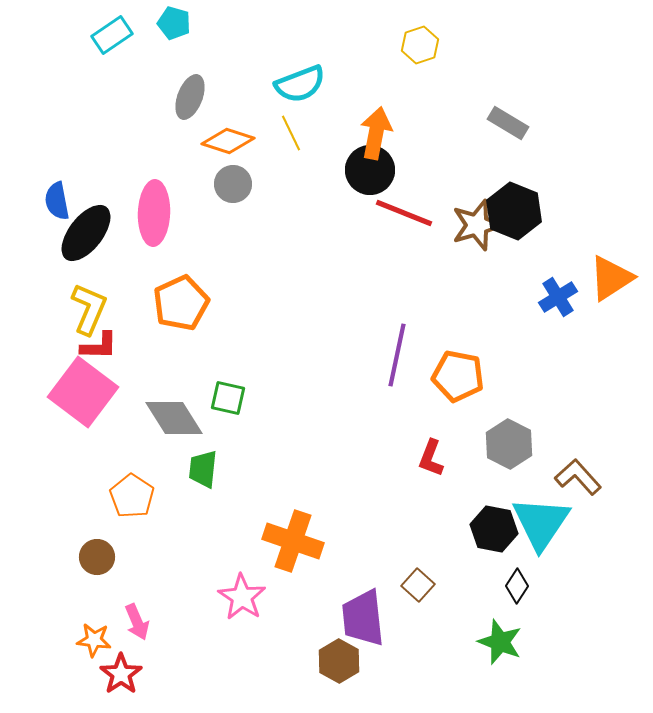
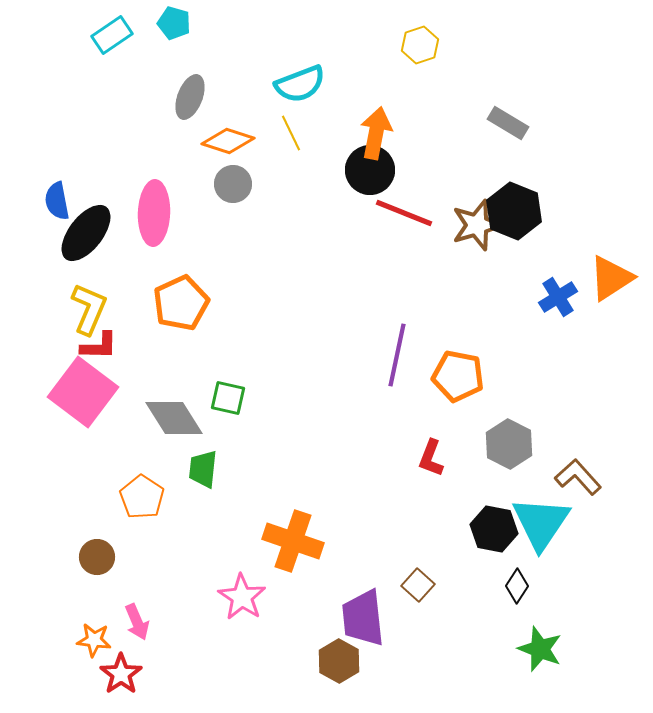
orange pentagon at (132, 496): moved 10 px right, 1 px down
green star at (500, 642): moved 40 px right, 7 px down
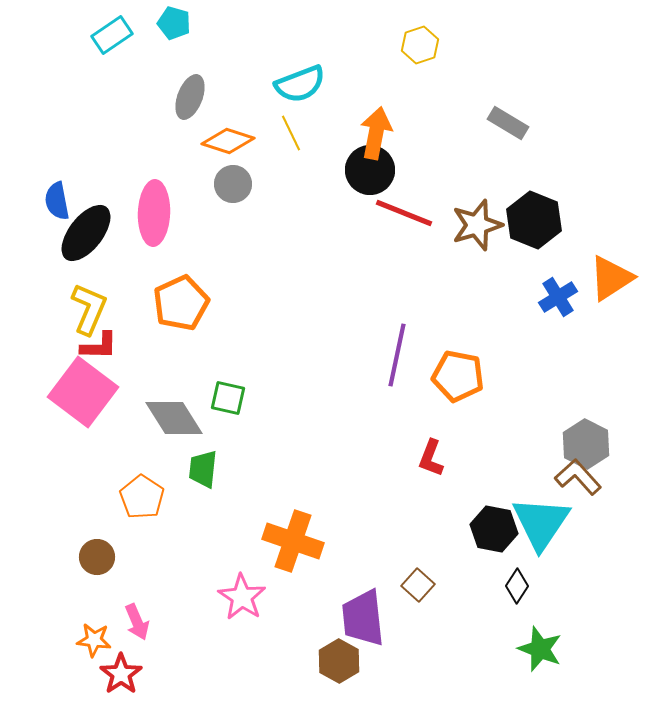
black hexagon at (514, 211): moved 20 px right, 9 px down
gray hexagon at (509, 444): moved 77 px right
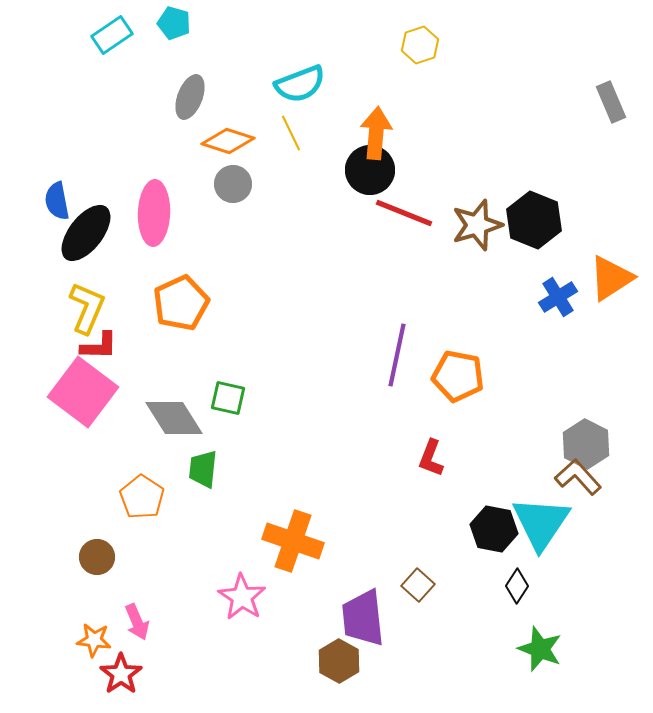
gray rectangle at (508, 123): moved 103 px right, 21 px up; rotated 36 degrees clockwise
orange arrow at (376, 133): rotated 6 degrees counterclockwise
yellow L-shape at (89, 309): moved 2 px left, 1 px up
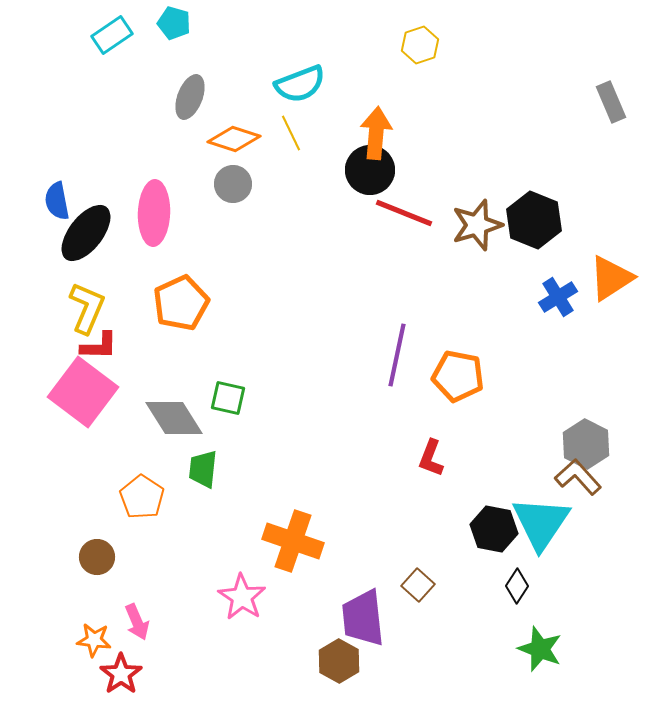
orange diamond at (228, 141): moved 6 px right, 2 px up
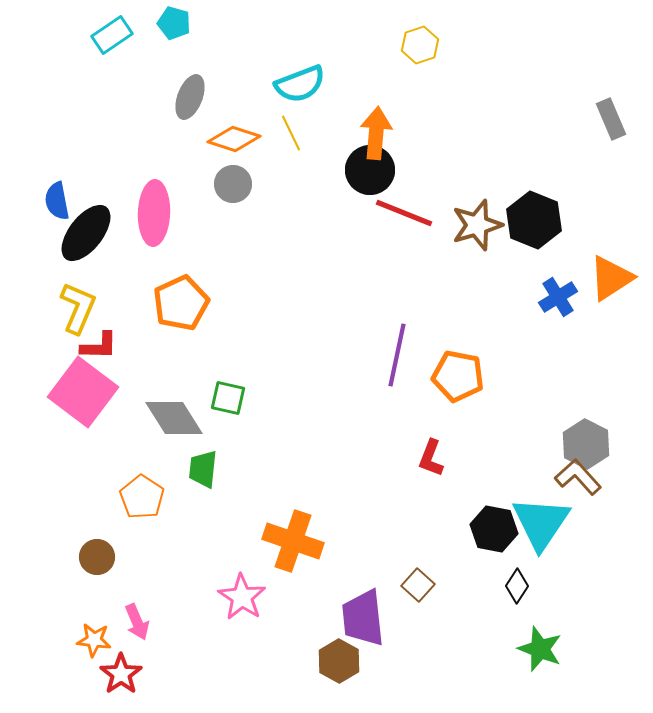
gray rectangle at (611, 102): moved 17 px down
yellow L-shape at (87, 308): moved 9 px left
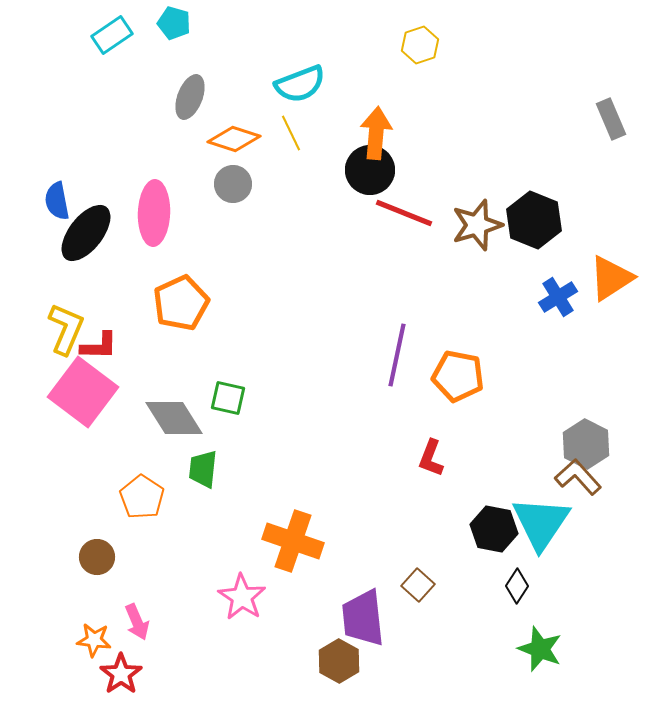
yellow L-shape at (78, 308): moved 12 px left, 21 px down
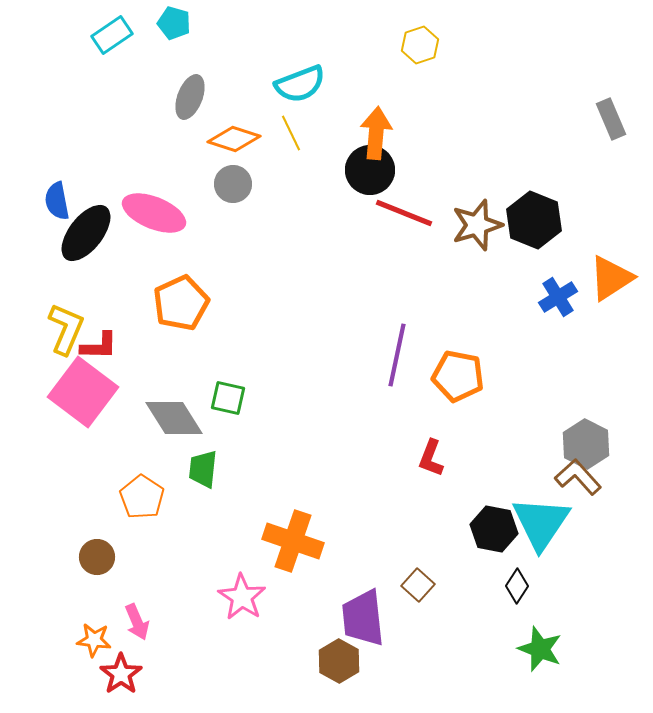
pink ellipse at (154, 213): rotated 70 degrees counterclockwise
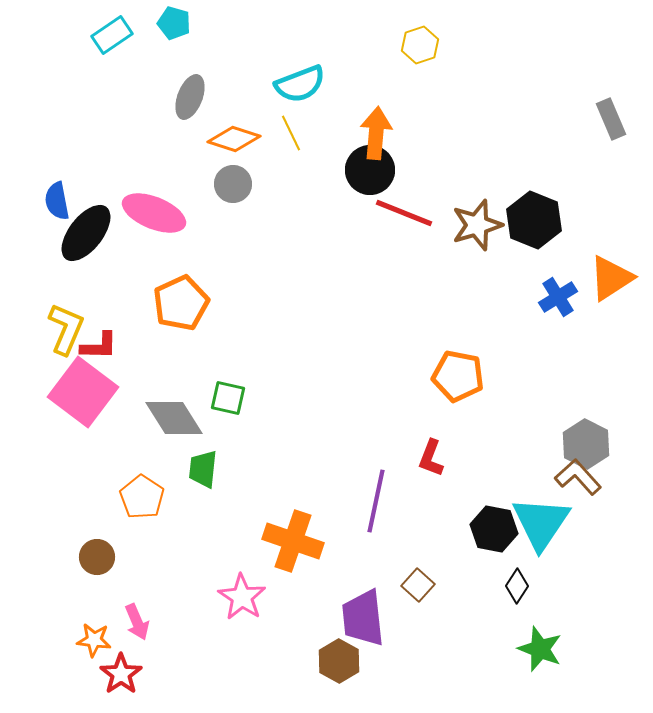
purple line at (397, 355): moved 21 px left, 146 px down
